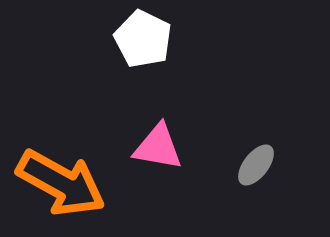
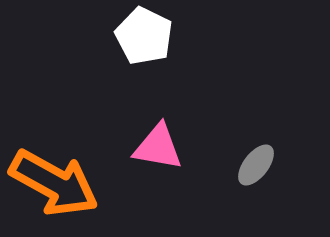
white pentagon: moved 1 px right, 3 px up
orange arrow: moved 7 px left
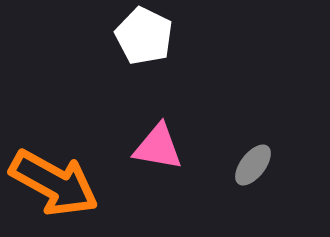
gray ellipse: moved 3 px left
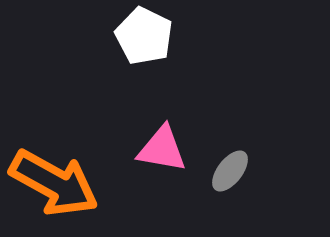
pink triangle: moved 4 px right, 2 px down
gray ellipse: moved 23 px left, 6 px down
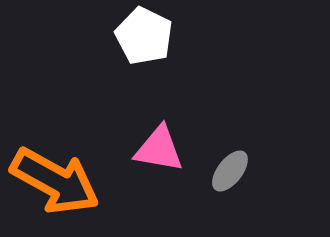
pink triangle: moved 3 px left
orange arrow: moved 1 px right, 2 px up
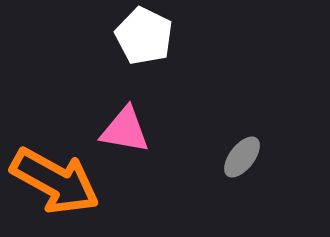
pink triangle: moved 34 px left, 19 px up
gray ellipse: moved 12 px right, 14 px up
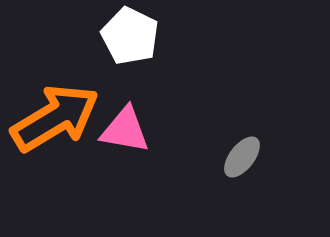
white pentagon: moved 14 px left
orange arrow: moved 63 px up; rotated 60 degrees counterclockwise
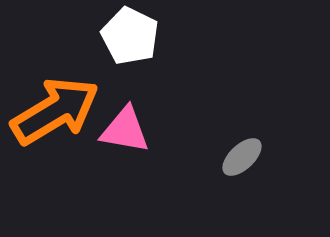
orange arrow: moved 7 px up
gray ellipse: rotated 9 degrees clockwise
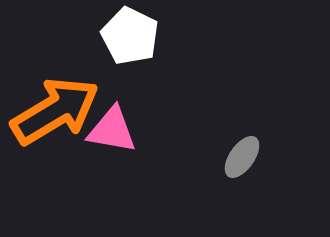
pink triangle: moved 13 px left
gray ellipse: rotated 12 degrees counterclockwise
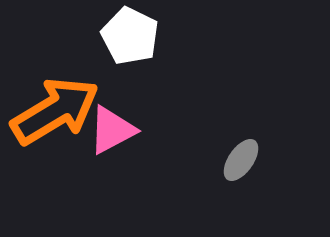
pink triangle: rotated 38 degrees counterclockwise
gray ellipse: moved 1 px left, 3 px down
